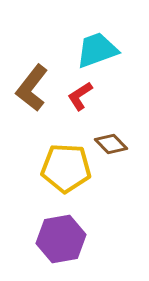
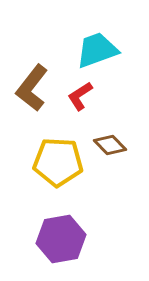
brown diamond: moved 1 px left, 1 px down
yellow pentagon: moved 8 px left, 6 px up
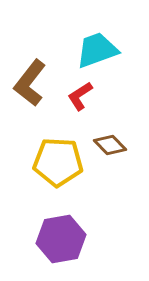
brown L-shape: moved 2 px left, 5 px up
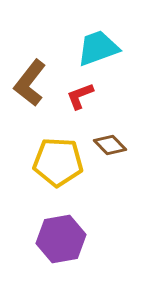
cyan trapezoid: moved 1 px right, 2 px up
red L-shape: rotated 12 degrees clockwise
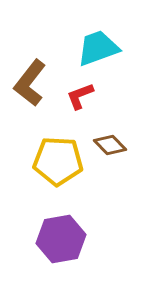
yellow pentagon: moved 1 px up
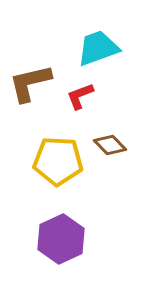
brown L-shape: rotated 39 degrees clockwise
purple hexagon: rotated 15 degrees counterclockwise
